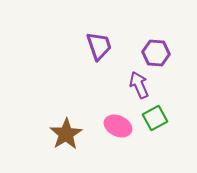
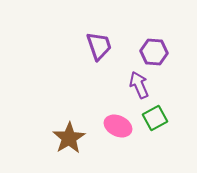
purple hexagon: moved 2 px left, 1 px up
brown star: moved 3 px right, 4 px down
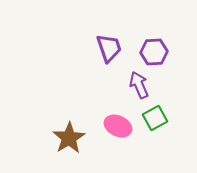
purple trapezoid: moved 10 px right, 2 px down
purple hexagon: rotated 8 degrees counterclockwise
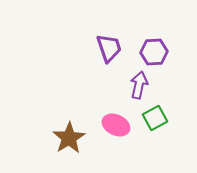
purple arrow: rotated 36 degrees clockwise
pink ellipse: moved 2 px left, 1 px up
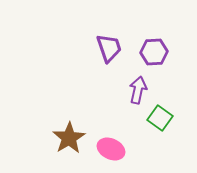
purple arrow: moved 1 px left, 5 px down
green square: moved 5 px right; rotated 25 degrees counterclockwise
pink ellipse: moved 5 px left, 24 px down
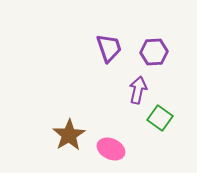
brown star: moved 3 px up
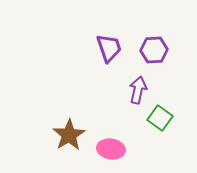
purple hexagon: moved 2 px up
pink ellipse: rotated 16 degrees counterclockwise
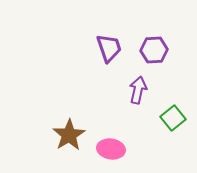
green square: moved 13 px right; rotated 15 degrees clockwise
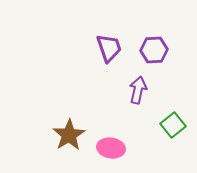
green square: moved 7 px down
pink ellipse: moved 1 px up
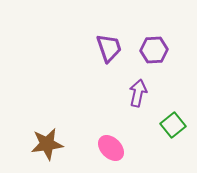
purple arrow: moved 3 px down
brown star: moved 22 px left, 9 px down; rotated 24 degrees clockwise
pink ellipse: rotated 36 degrees clockwise
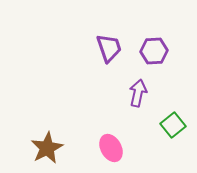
purple hexagon: moved 1 px down
brown star: moved 4 px down; rotated 20 degrees counterclockwise
pink ellipse: rotated 16 degrees clockwise
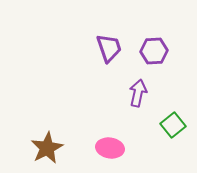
pink ellipse: moved 1 px left; rotated 52 degrees counterclockwise
